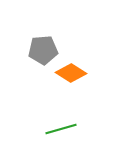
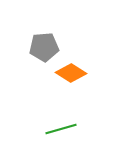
gray pentagon: moved 1 px right, 3 px up
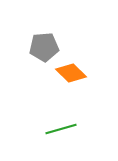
orange diamond: rotated 12 degrees clockwise
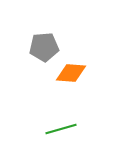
orange diamond: rotated 40 degrees counterclockwise
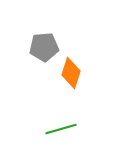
orange diamond: rotated 76 degrees counterclockwise
